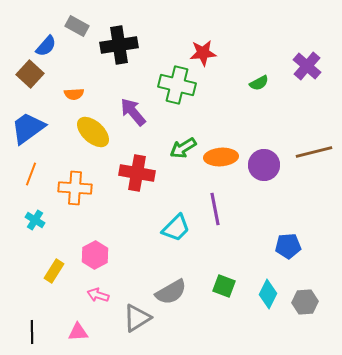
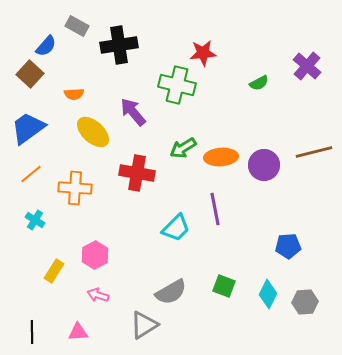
orange line: rotated 30 degrees clockwise
gray triangle: moved 7 px right, 7 px down
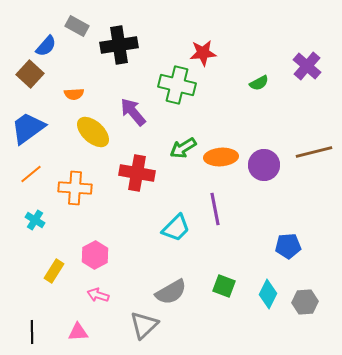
gray triangle: rotated 12 degrees counterclockwise
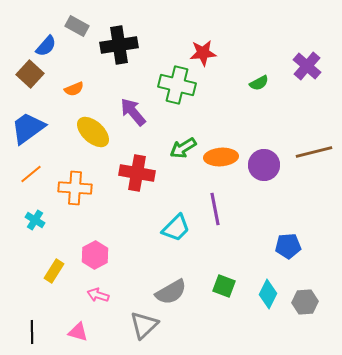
orange semicircle: moved 5 px up; rotated 18 degrees counterclockwise
pink triangle: rotated 20 degrees clockwise
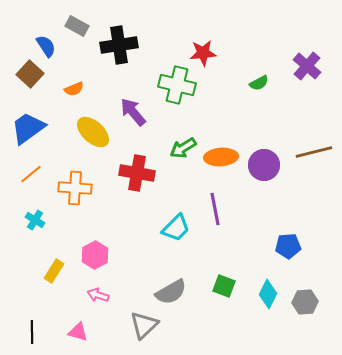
blue semicircle: rotated 75 degrees counterclockwise
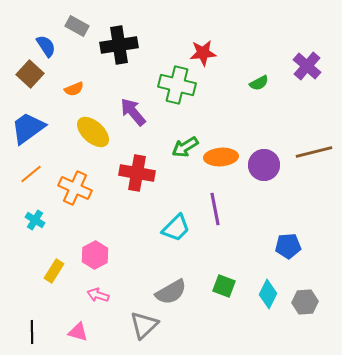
green arrow: moved 2 px right, 1 px up
orange cross: rotated 20 degrees clockwise
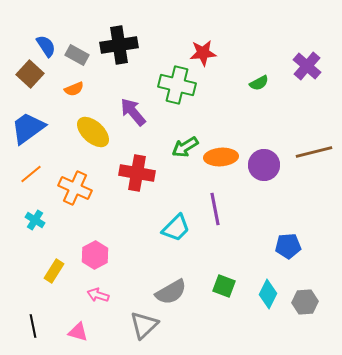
gray rectangle: moved 29 px down
black line: moved 1 px right, 6 px up; rotated 10 degrees counterclockwise
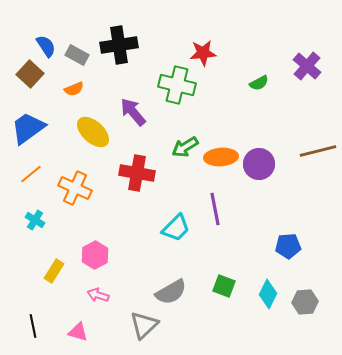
brown line: moved 4 px right, 1 px up
purple circle: moved 5 px left, 1 px up
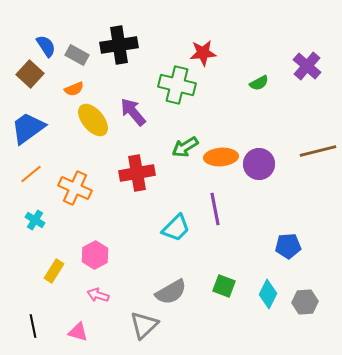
yellow ellipse: moved 12 px up; rotated 8 degrees clockwise
red cross: rotated 20 degrees counterclockwise
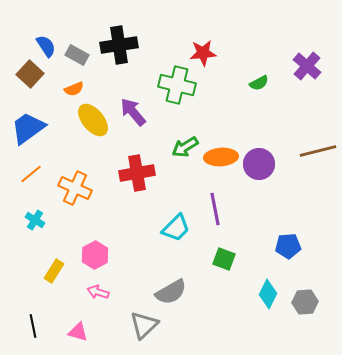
green square: moved 27 px up
pink arrow: moved 3 px up
